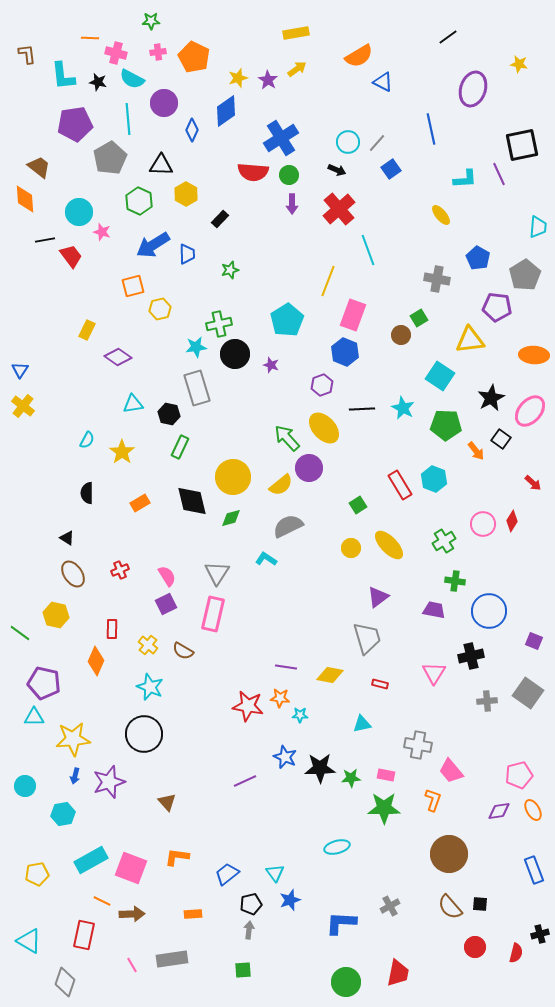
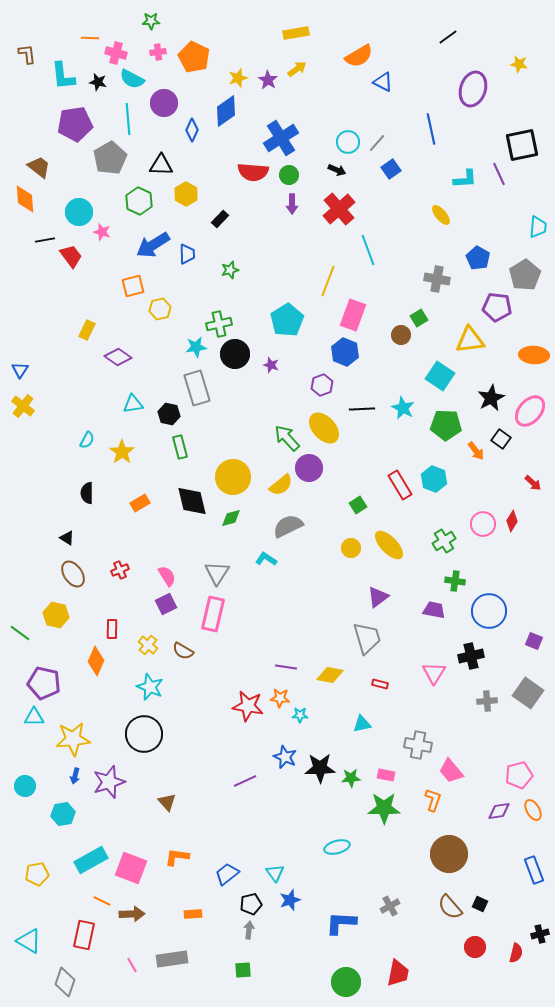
green rectangle at (180, 447): rotated 40 degrees counterclockwise
black square at (480, 904): rotated 21 degrees clockwise
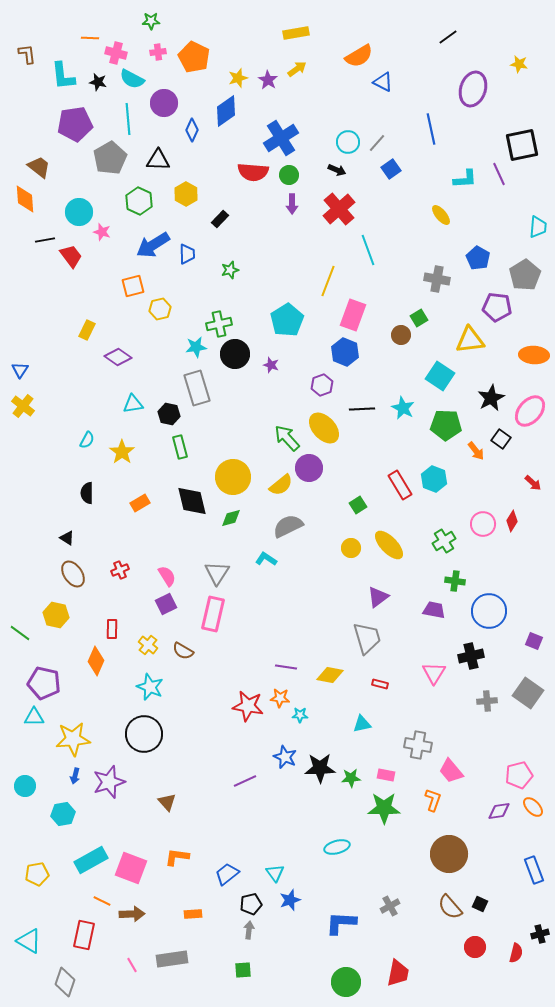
black triangle at (161, 165): moved 3 px left, 5 px up
orange ellipse at (533, 810): moved 3 px up; rotated 15 degrees counterclockwise
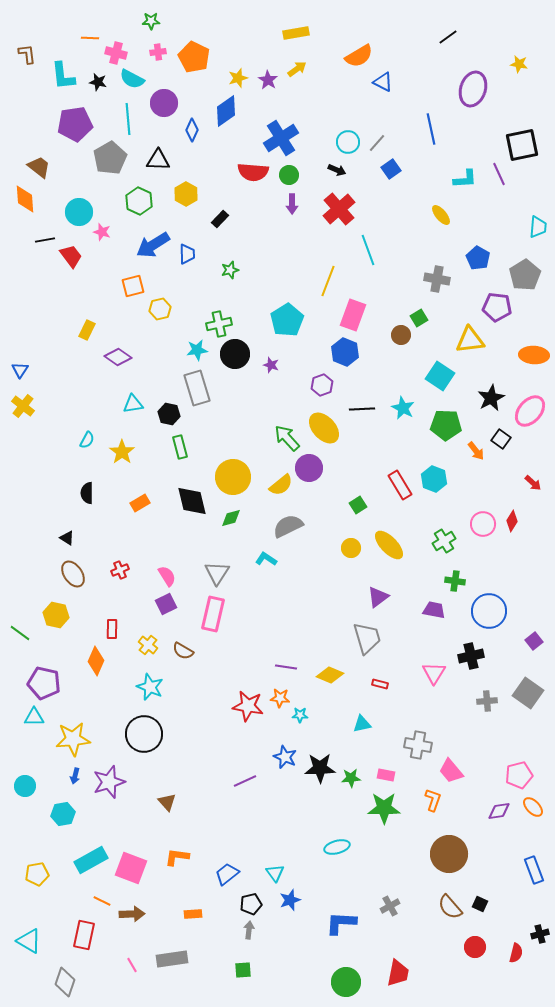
cyan star at (196, 347): moved 1 px right, 3 px down
purple square at (534, 641): rotated 30 degrees clockwise
yellow diamond at (330, 675): rotated 12 degrees clockwise
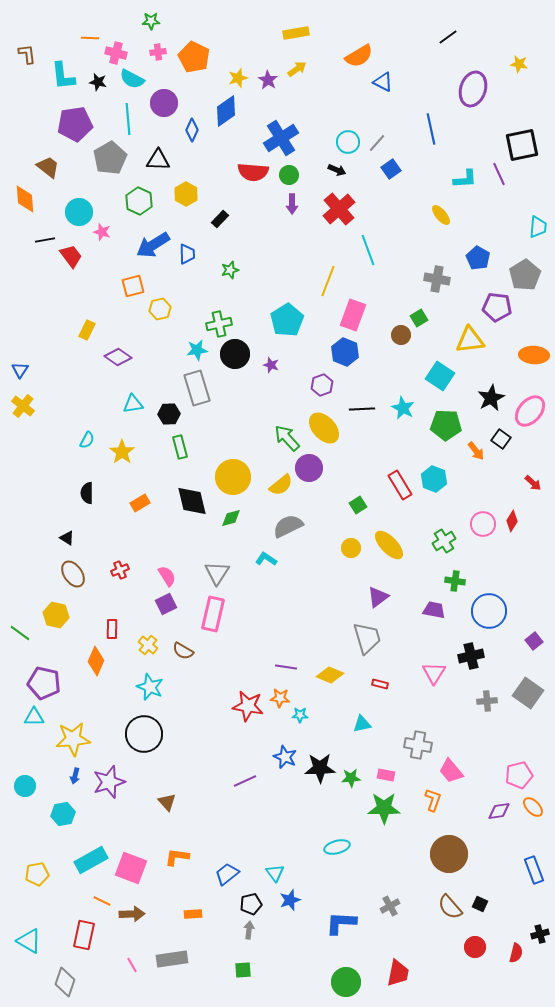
brown trapezoid at (39, 167): moved 9 px right
black hexagon at (169, 414): rotated 15 degrees counterclockwise
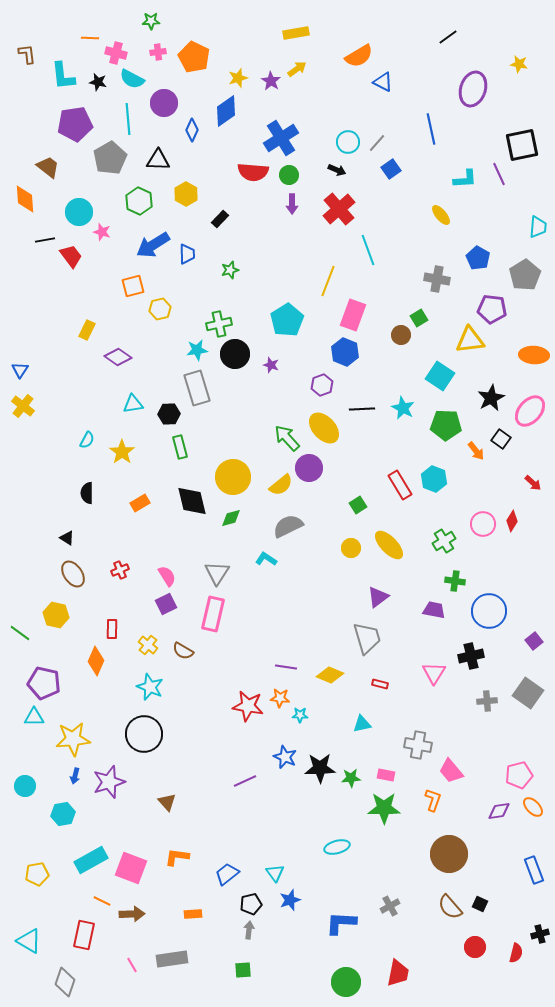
purple star at (268, 80): moved 3 px right, 1 px down
purple pentagon at (497, 307): moved 5 px left, 2 px down
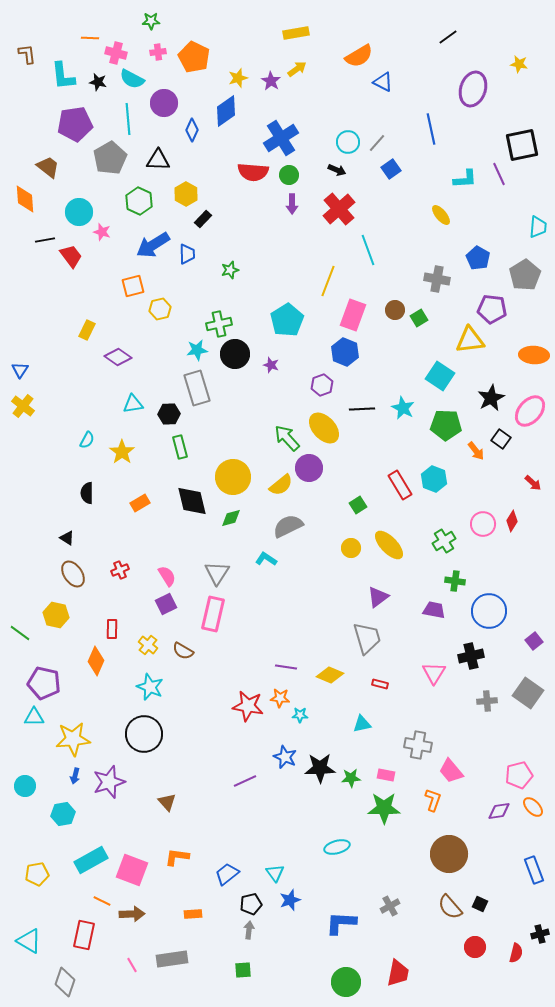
black rectangle at (220, 219): moved 17 px left
brown circle at (401, 335): moved 6 px left, 25 px up
pink square at (131, 868): moved 1 px right, 2 px down
